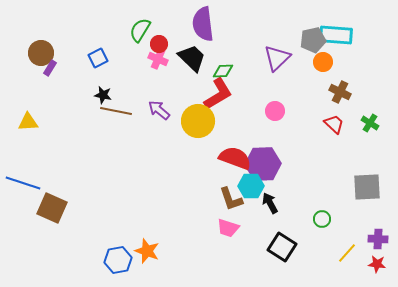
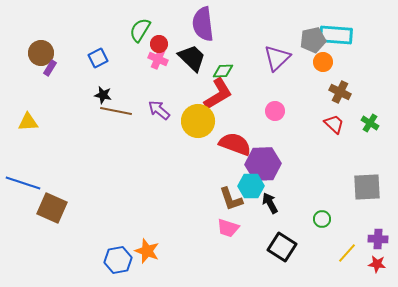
red semicircle: moved 14 px up
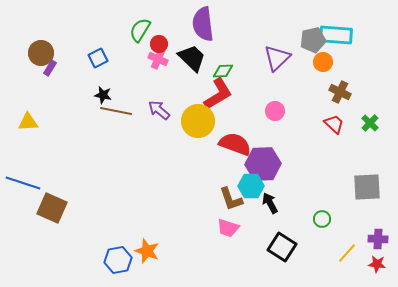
green cross: rotated 12 degrees clockwise
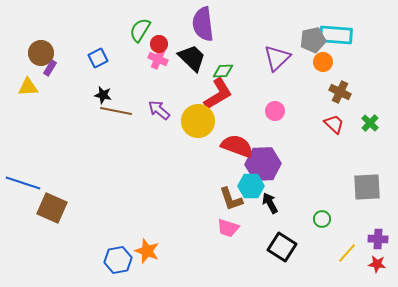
yellow triangle: moved 35 px up
red semicircle: moved 2 px right, 2 px down
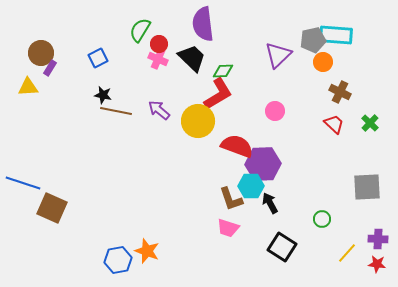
purple triangle: moved 1 px right, 3 px up
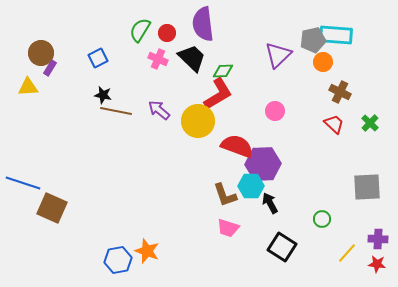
red circle: moved 8 px right, 11 px up
brown L-shape: moved 6 px left, 4 px up
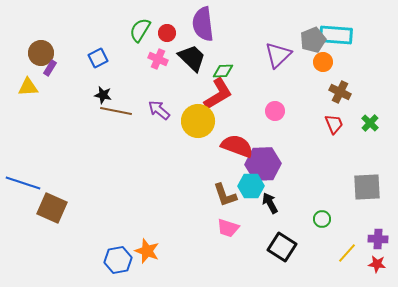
gray pentagon: rotated 10 degrees counterclockwise
red trapezoid: rotated 25 degrees clockwise
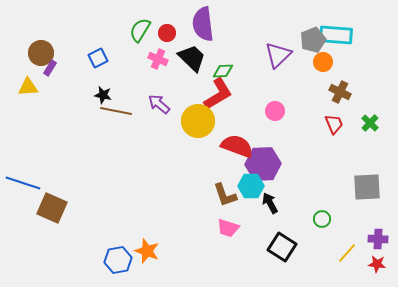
purple arrow: moved 6 px up
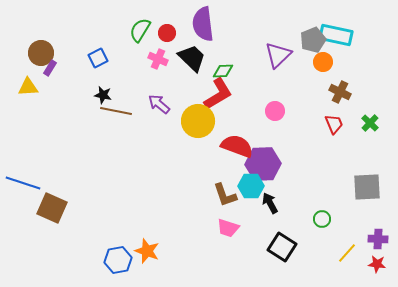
cyan rectangle: rotated 8 degrees clockwise
